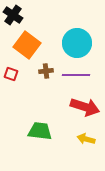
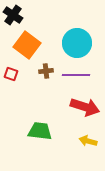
yellow arrow: moved 2 px right, 2 px down
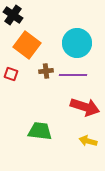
purple line: moved 3 px left
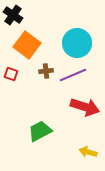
purple line: rotated 24 degrees counterclockwise
green trapezoid: rotated 35 degrees counterclockwise
yellow arrow: moved 11 px down
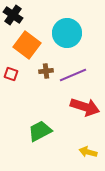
cyan circle: moved 10 px left, 10 px up
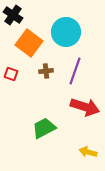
cyan circle: moved 1 px left, 1 px up
orange square: moved 2 px right, 2 px up
purple line: moved 2 px right, 4 px up; rotated 48 degrees counterclockwise
green trapezoid: moved 4 px right, 3 px up
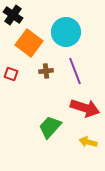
purple line: rotated 40 degrees counterclockwise
red arrow: moved 1 px down
green trapezoid: moved 6 px right, 1 px up; rotated 20 degrees counterclockwise
yellow arrow: moved 10 px up
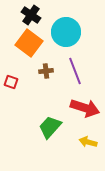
black cross: moved 18 px right
red square: moved 8 px down
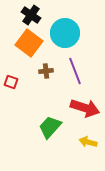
cyan circle: moved 1 px left, 1 px down
